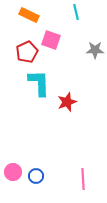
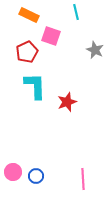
pink square: moved 4 px up
gray star: rotated 24 degrees clockwise
cyan L-shape: moved 4 px left, 3 px down
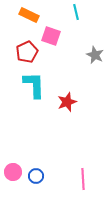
gray star: moved 5 px down
cyan L-shape: moved 1 px left, 1 px up
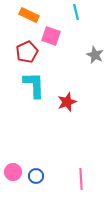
pink line: moved 2 px left
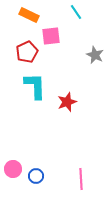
cyan line: rotated 21 degrees counterclockwise
pink square: rotated 24 degrees counterclockwise
cyan L-shape: moved 1 px right, 1 px down
pink circle: moved 3 px up
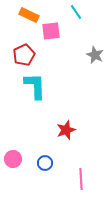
pink square: moved 5 px up
red pentagon: moved 3 px left, 3 px down
red star: moved 1 px left, 28 px down
pink circle: moved 10 px up
blue circle: moved 9 px right, 13 px up
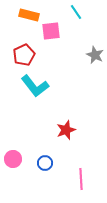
orange rectangle: rotated 12 degrees counterclockwise
cyan L-shape: rotated 144 degrees clockwise
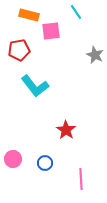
red pentagon: moved 5 px left, 5 px up; rotated 15 degrees clockwise
red star: rotated 18 degrees counterclockwise
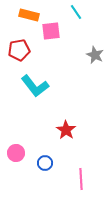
pink circle: moved 3 px right, 6 px up
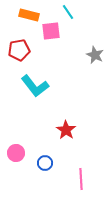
cyan line: moved 8 px left
